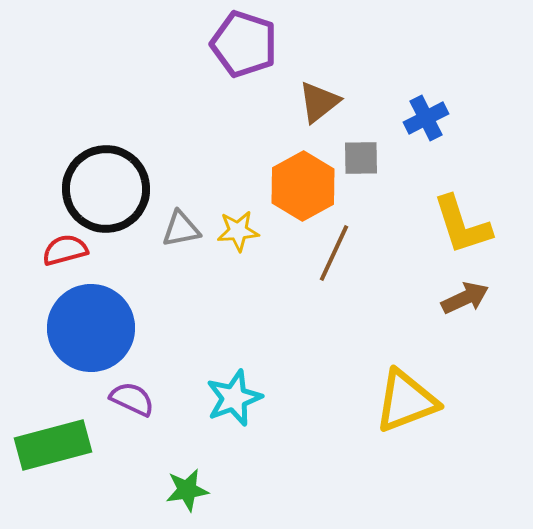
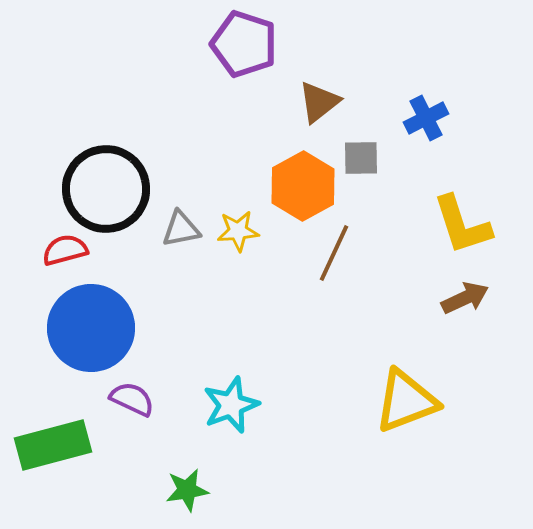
cyan star: moved 3 px left, 7 px down
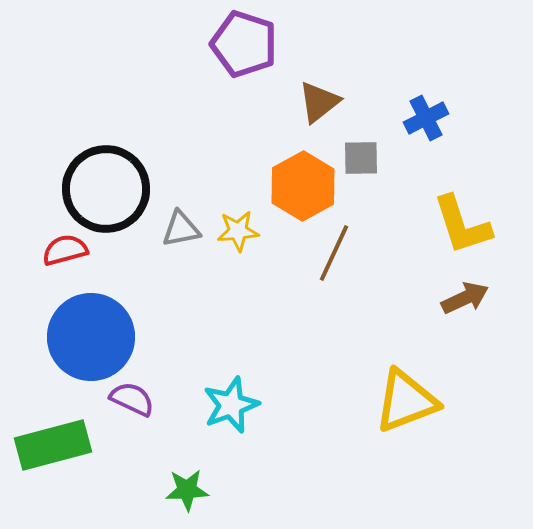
blue circle: moved 9 px down
green star: rotated 6 degrees clockwise
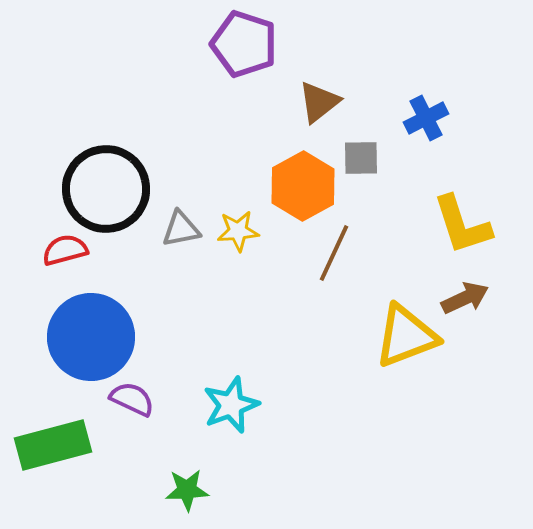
yellow triangle: moved 65 px up
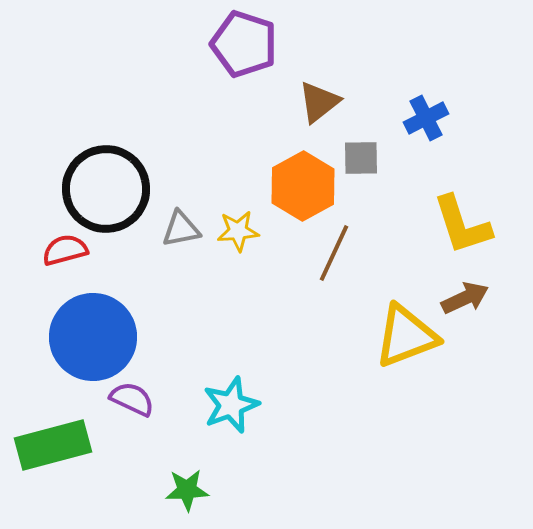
blue circle: moved 2 px right
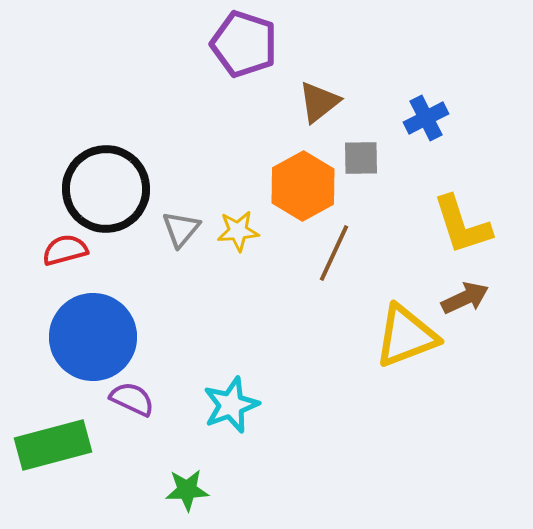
gray triangle: rotated 39 degrees counterclockwise
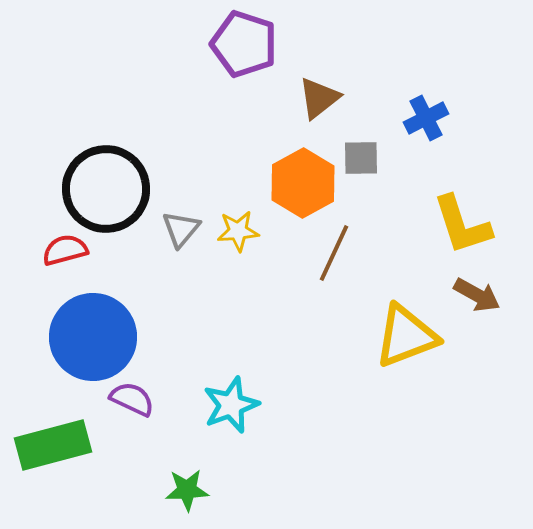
brown triangle: moved 4 px up
orange hexagon: moved 3 px up
brown arrow: moved 12 px right, 3 px up; rotated 54 degrees clockwise
